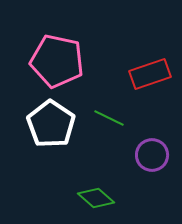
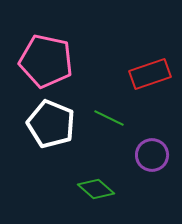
pink pentagon: moved 11 px left
white pentagon: rotated 12 degrees counterclockwise
green diamond: moved 9 px up
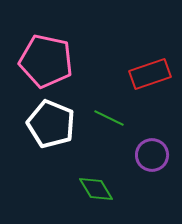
green diamond: rotated 18 degrees clockwise
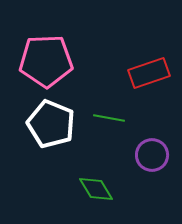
pink pentagon: rotated 14 degrees counterclockwise
red rectangle: moved 1 px left, 1 px up
green line: rotated 16 degrees counterclockwise
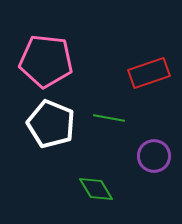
pink pentagon: rotated 8 degrees clockwise
purple circle: moved 2 px right, 1 px down
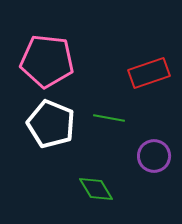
pink pentagon: moved 1 px right
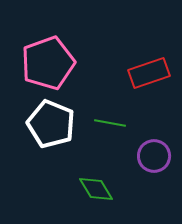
pink pentagon: moved 1 px right, 2 px down; rotated 26 degrees counterclockwise
green line: moved 1 px right, 5 px down
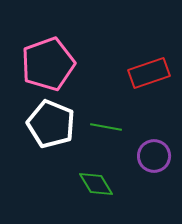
pink pentagon: moved 1 px down
green line: moved 4 px left, 4 px down
green diamond: moved 5 px up
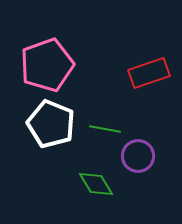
pink pentagon: moved 1 px left, 1 px down
green line: moved 1 px left, 2 px down
purple circle: moved 16 px left
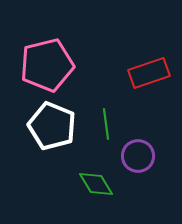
pink pentagon: rotated 6 degrees clockwise
white pentagon: moved 1 px right, 2 px down
green line: moved 1 px right, 5 px up; rotated 72 degrees clockwise
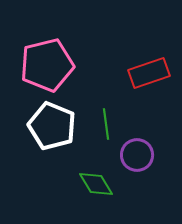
purple circle: moved 1 px left, 1 px up
